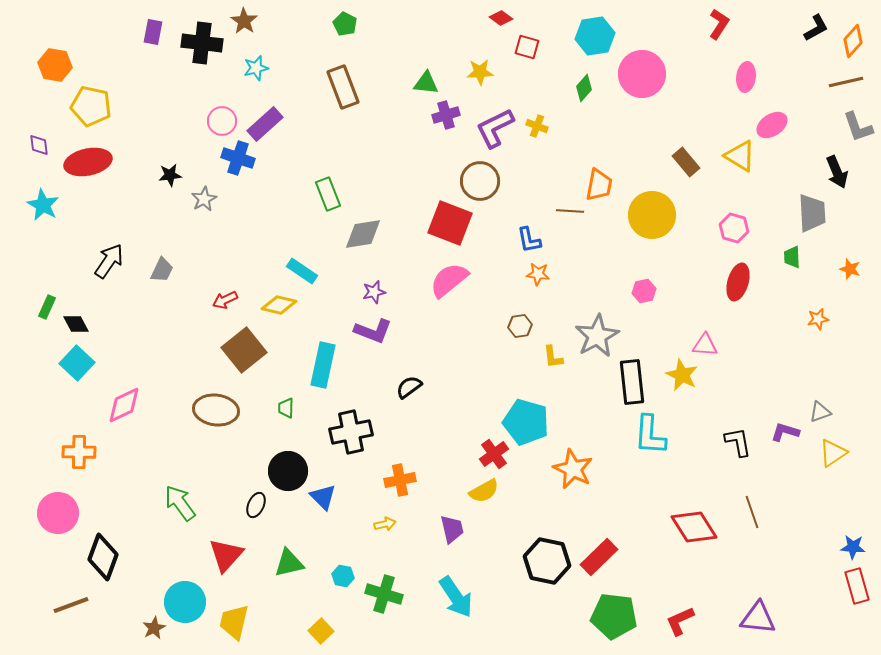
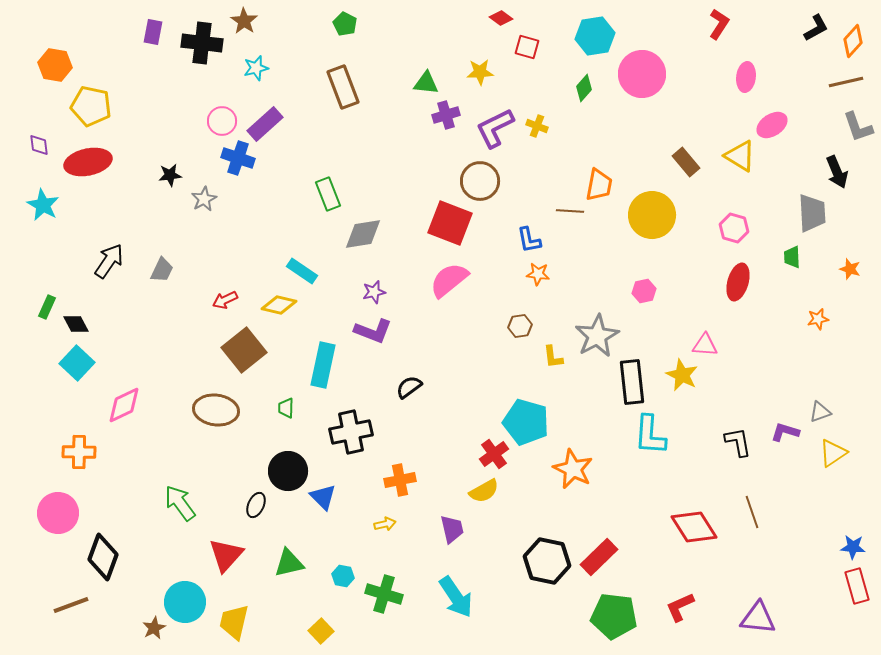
red L-shape at (680, 621): moved 14 px up
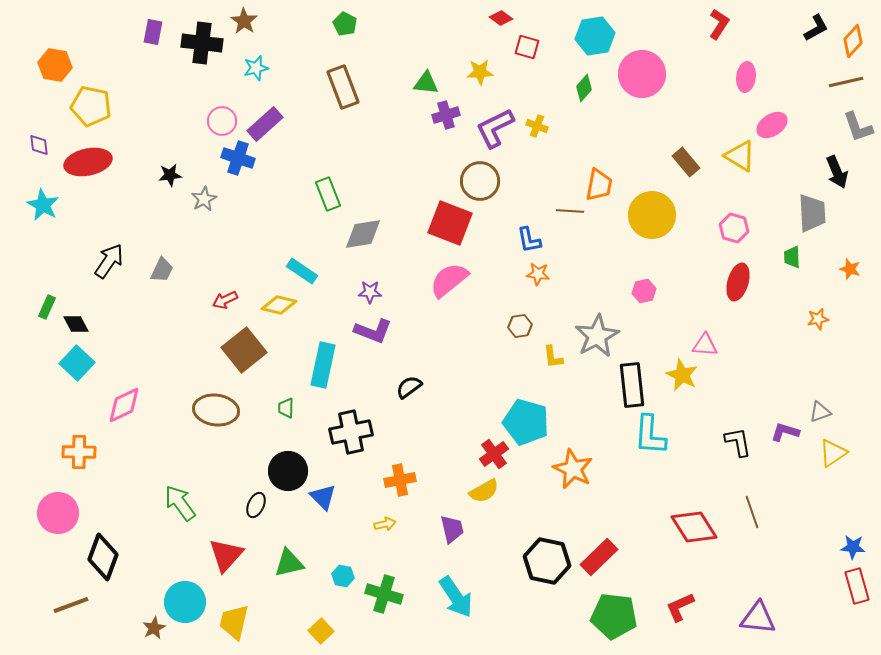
purple star at (374, 292): moved 4 px left; rotated 15 degrees clockwise
black rectangle at (632, 382): moved 3 px down
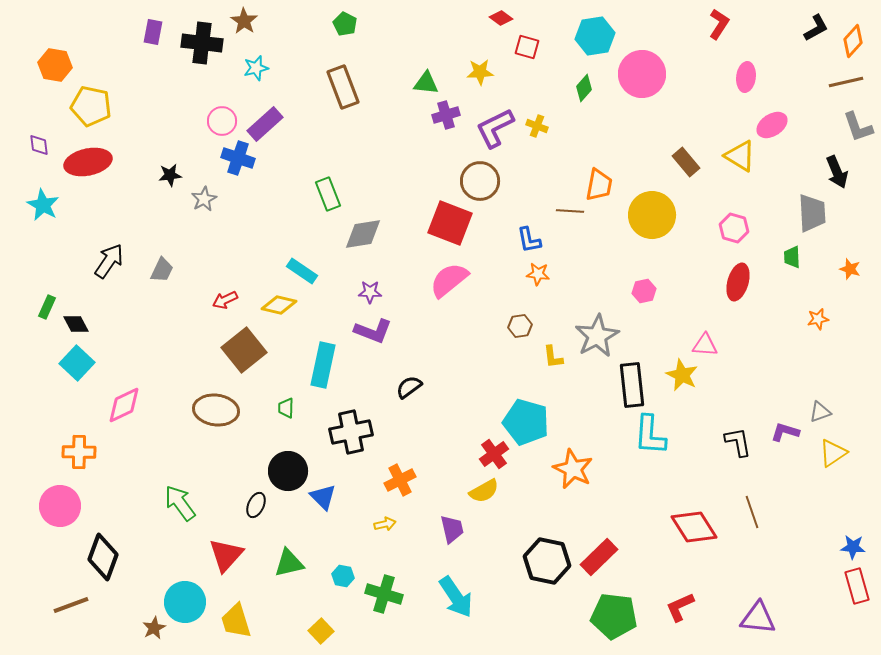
orange cross at (400, 480): rotated 16 degrees counterclockwise
pink circle at (58, 513): moved 2 px right, 7 px up
yellow trapezoid at (234, 622): moved 2 px right, 1 px up; rotated 30 degrees counterclockwise
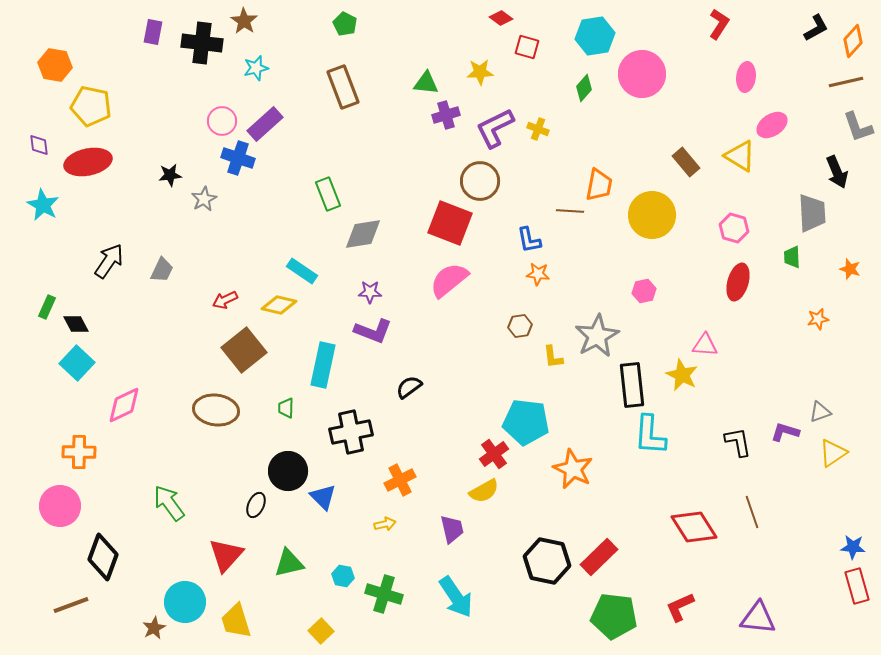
yellow cross at (537, 126): moved 1 px right, 3 px down
cyan pentagon at (526, 422): rotated 9 degrees counterclockwise
green arrow at (180, 503): moved 11 px left
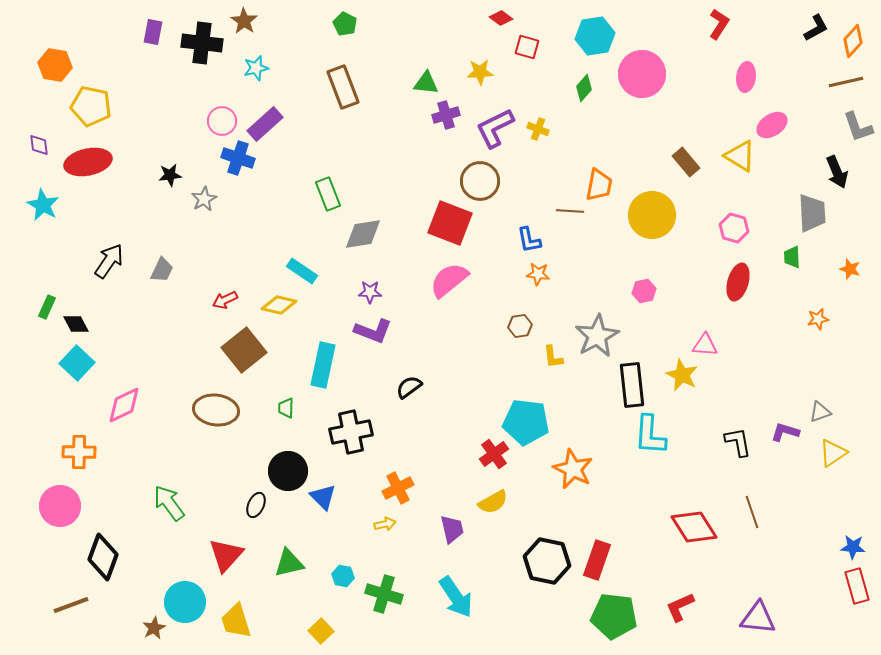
orange cross at (400, 480): moved 2 px left, 8 px down
yellow semicircle at (484, 491): moved 9 px right, 11 px down
red rectangle at (599, 557): moved 2 px left, 3 px down; rotated 27 degrees counterclockwise
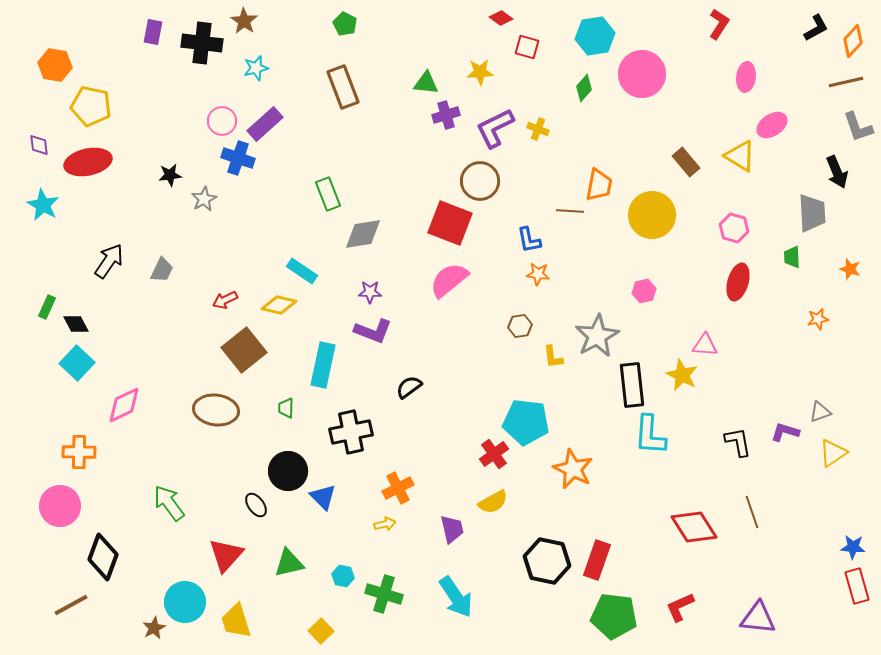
black ellipse at (256, 505): rotated 60 degrees counterclockwise
brown line at (71, 605): rotated 9 degrees counterclockwise
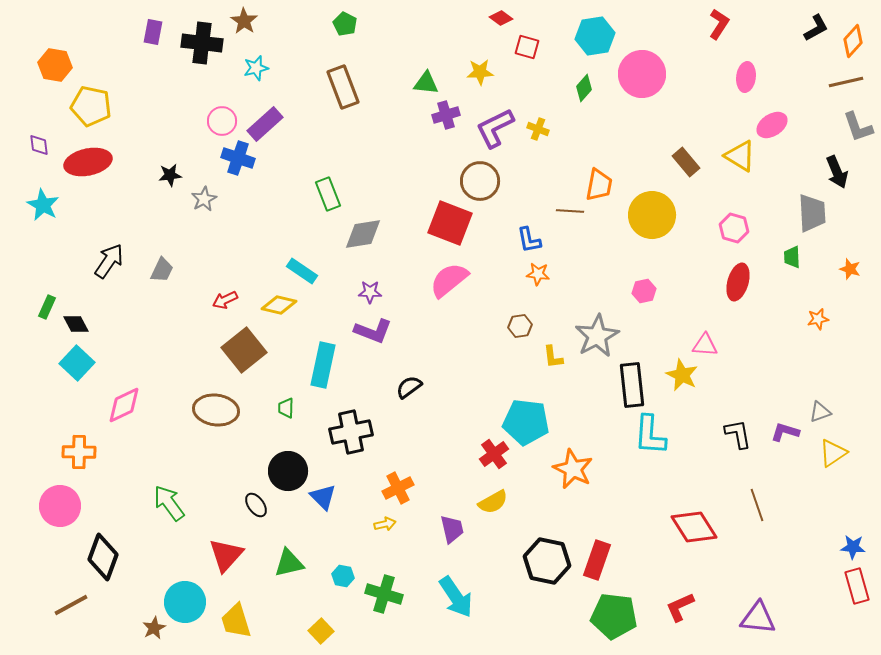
black L-shape at (738, 442): moved 8 px up
brown line at (752, 512): moved 5 px right, 7 px up
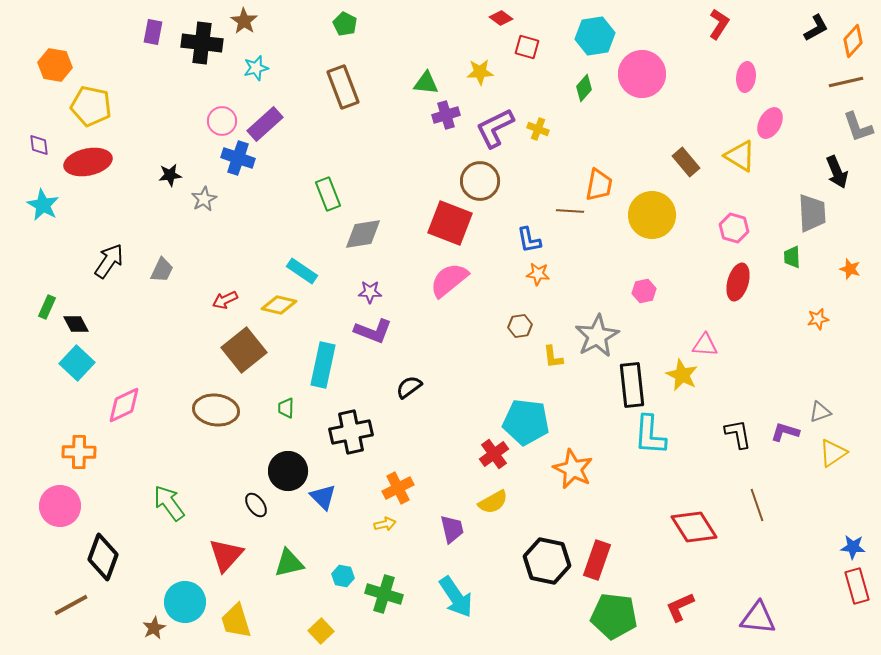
pink ellipse at (772, 125): moved 2 px left, 2 px up; rotated 28 degrees counterclockwise
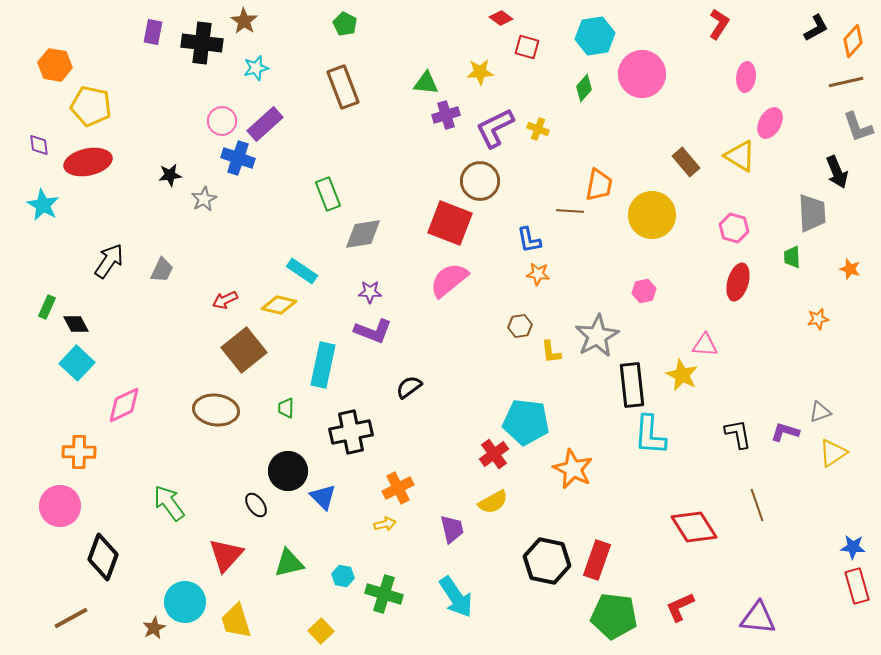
yellow L-shape at (553, 357): moved 2 px left, 5 px up
brown line at (71, 605): moved 13 px down
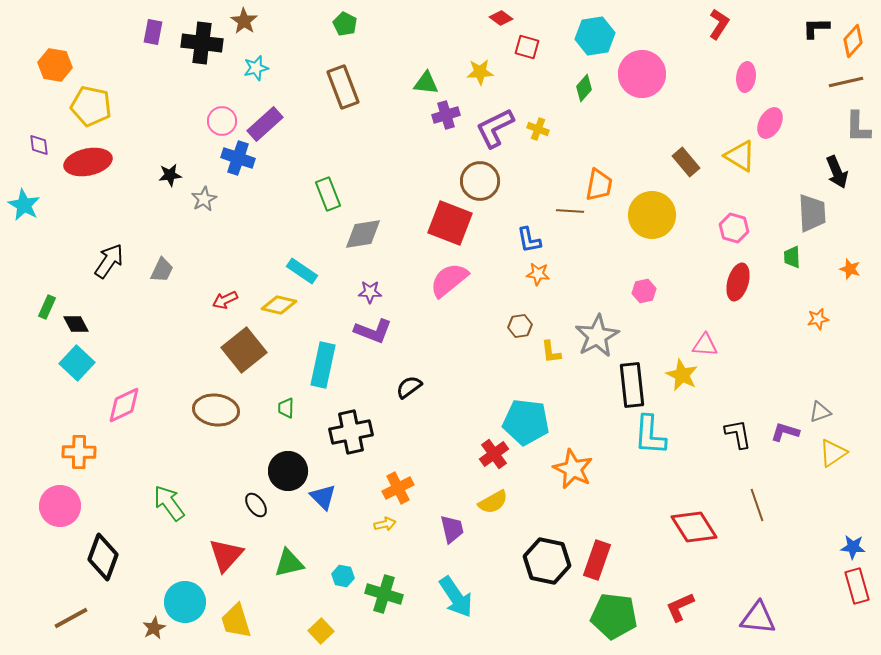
black L-shape at (816, 28): rotated 152 degrees counterclockwise
gray L-shape at (858, 127): rotated 20 degrees clockwise
cyan star at (43, 205): moved 19 px left
